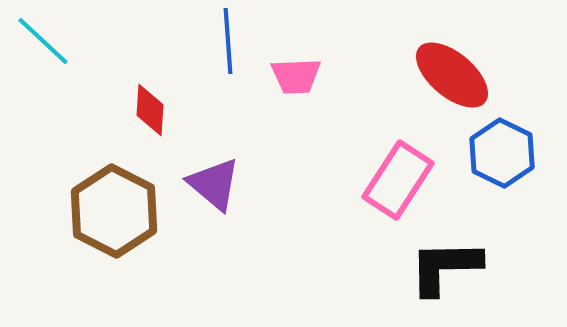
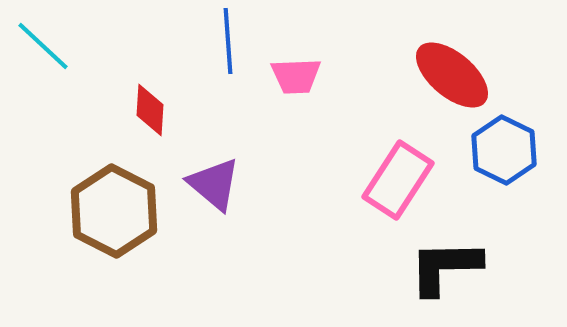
cyan line: moved 5 px down
blue hexagon: moved 2 px right, 3 px up
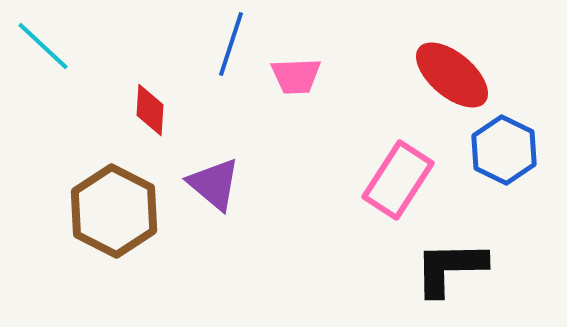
blue line: moved 3 px right, 3 px down; rotated 22 degrees clockwise
black L-shape: moved 5 px right, 1 px down
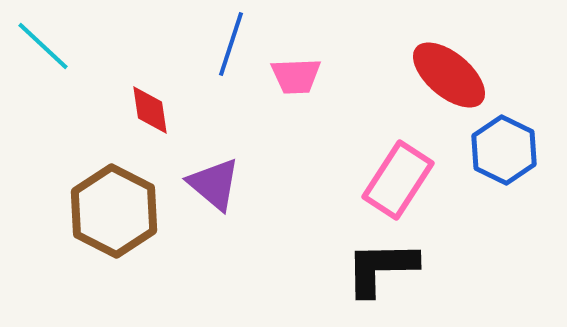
red ellipse: moved 3 px left
red diamond: rotated 12 degrees counterclockwise
black L-shape: moved 69 px left
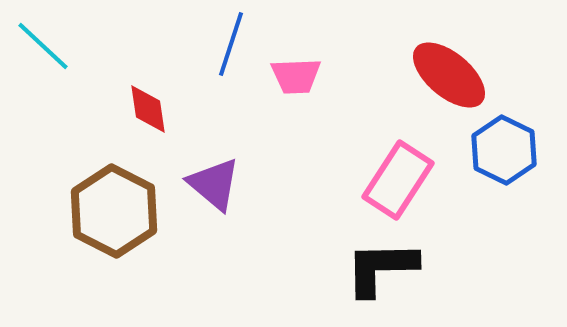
red diamond: moved 2 px left, 1 px up
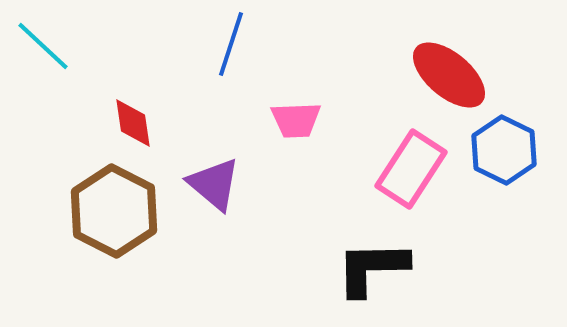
pink trapezoid: moved 44 px down
red diamond: moved 15 px left, 14 px down
pink rectangle: moved 13 px right, 11 px up
black L-shape: moved 9 px left
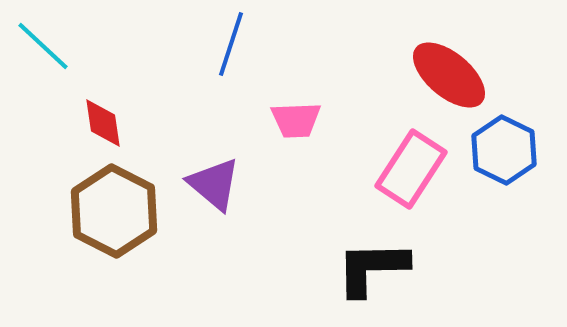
red diamond: moved 30 px left
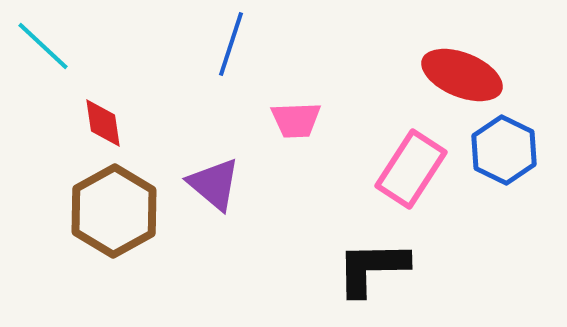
red ellipse: moved 13 px right; rotated 18 degrees counterclockwise
brown hexagon: rotated 4 degrees clockwise
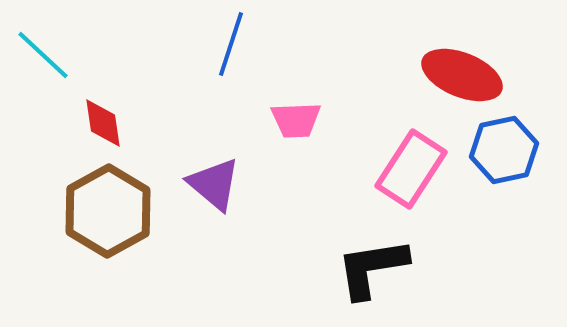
cyan line: moved 9 px down
blue hexagon: rotated 22 degrees clockwise
brown hexagon: moved 6 px left
black L-shape: rotated 8 degrees counterclockwise
